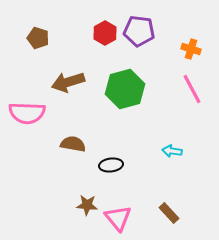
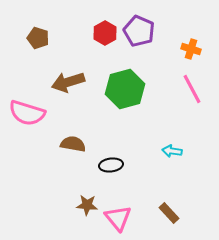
purple pentagon: rotated 16 degrees clockwise
pink semicircle: rotated 15 degrees clockwise
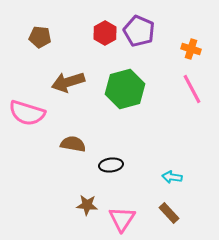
brown pentagon: moved 2 px right, 1 px up; rotated 10 degrees counterclockwise
cyan arrow: moved 26 px down
pink triangle: moved 4 px right, 1 px down; rotated 12 degrees clockwise
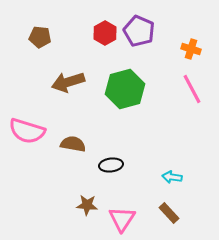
pink semicircle: moved 18 px down
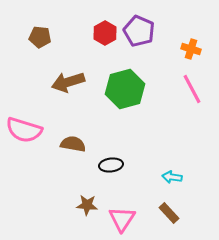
pink semicircle: moved 3 px left, 1 px up
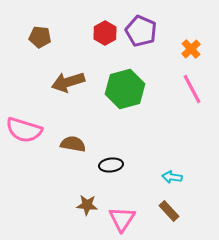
purple pentagon: moved 2 px right
orange cross: rotated 30 degrees clockwise
brown rectangle: moved 2 px up
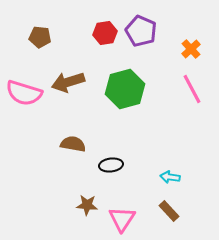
red hexagon: rotated 20 degrees clockwise
pink semicircle: moved 37 px up
cyan arrow: moved 2 px left
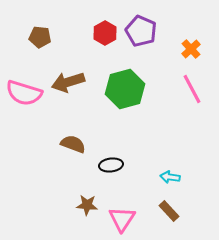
red hexagon: rotated 20 degrees counterclockwise
brown semicircle: rotated 10 degrees clockwise
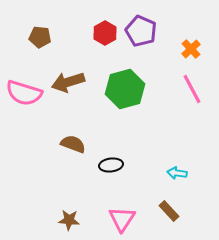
cyan arrow: moved 7 px right, 4 px up
brown star: moved 18 px left, 15 px down
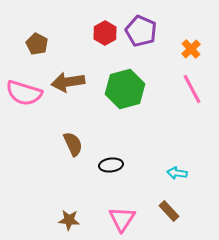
brown pentagon: moved 3 px left, 7 px down; rotated 20 degrees clockwise
brown arrow: rotated 8 degrees clockwise
brown semicircle: rotated 45 degrees clockwise
